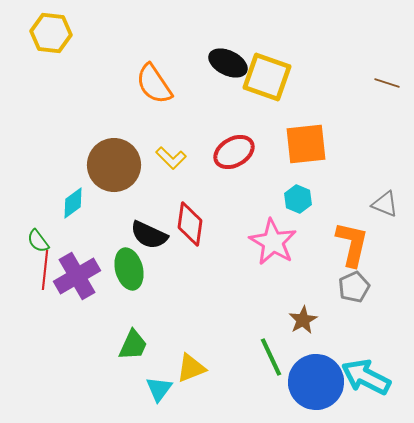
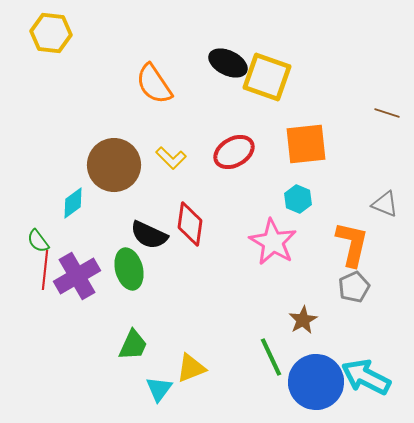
brown line: moved 30 px down
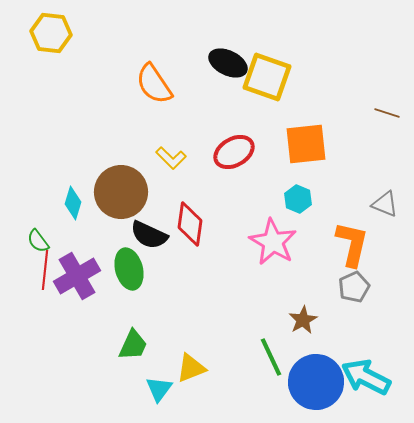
brown circle: moved 7 px right, 27 px down
cyan diamond: rotated 36 degrees counterclockwise
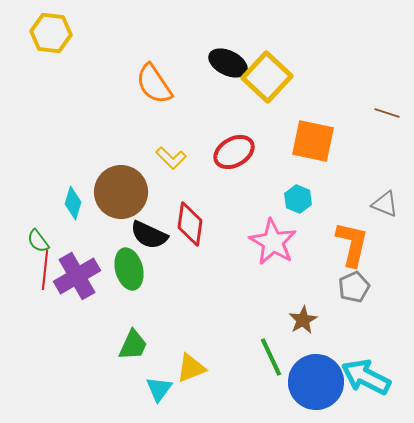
yellow square: rotated 24 degrees clockwise
orange square: moved 7 px right, 3 px up; rotated 18 degrees clockwise
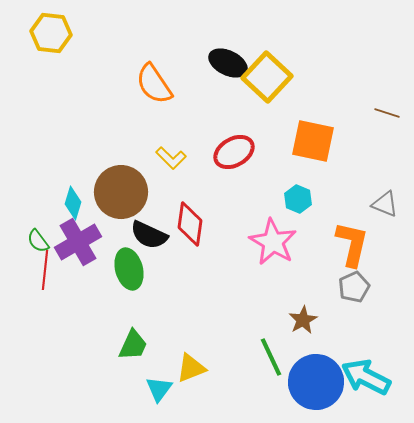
purple cross: moved 1 px right, 34 px up
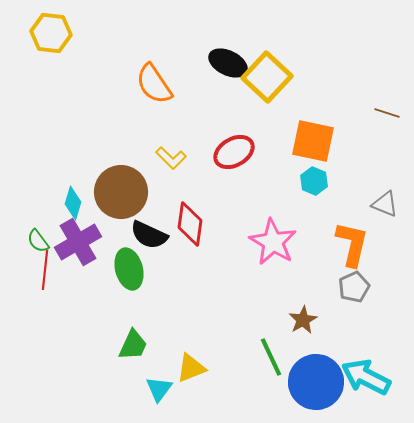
cyan hexagon: moved 16 px right, 18 px up
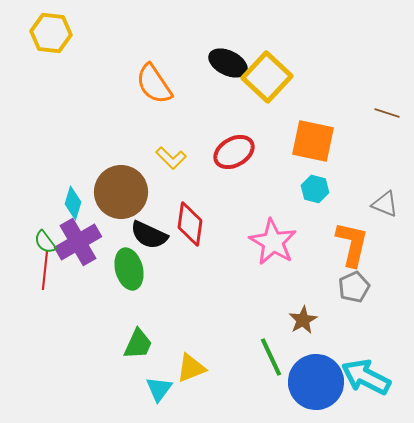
cyan hexagon: moved 1 px right, 8 px down; rotated 8 degrees counterclockwise
green semicircle: moved 7 px right, 1 px down
green trapezoid: moved 5 px right, 1 px up
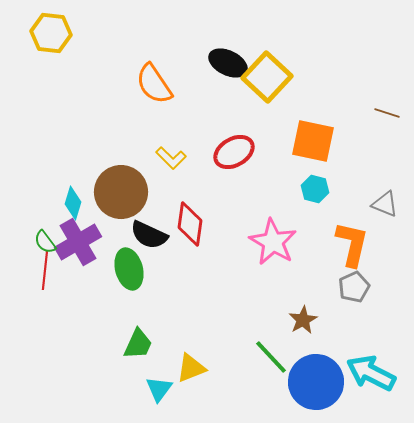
green line: rotated 18 degrees counterclockwise
cyan arrow: moved 5 px right, 4 px up
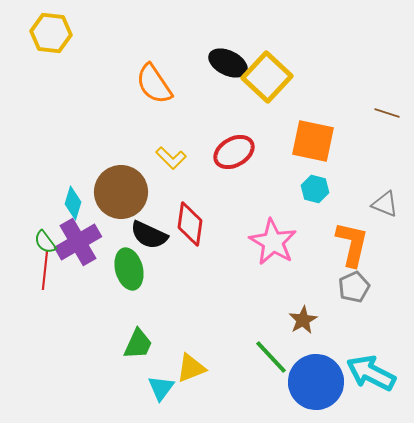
cyan triangle: moved 2 px right, 1 px up
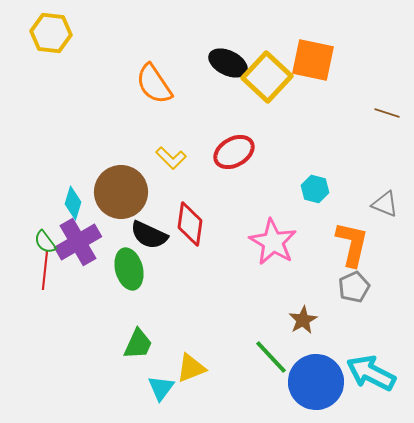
orange square: moved 81 px up
